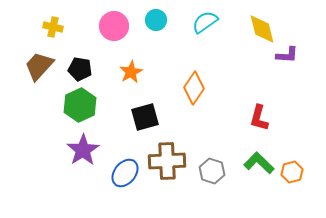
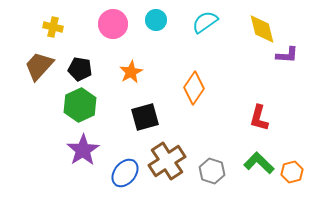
pink circle: moved 1 px left, 2 px up
brown cross: rotated 30 degrees counterclockwise
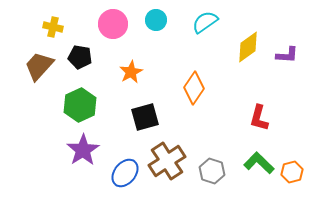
yellow diamond: moved 14 px left, 18 px down; rotated 68 degrees clockwise
black pentagon: moved 12 px up
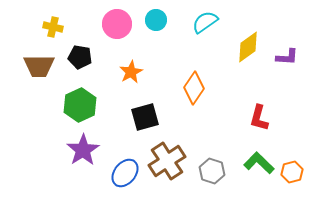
pink circle: moved 4 px right
purple L-shape: moved 2 px down
brown trapezoid: rotated 132 degrees counterclockwise
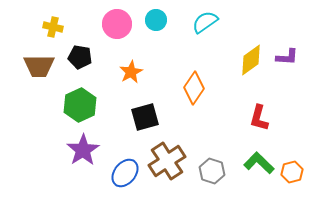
yellow diamond: moved 3 px right, 13 px down
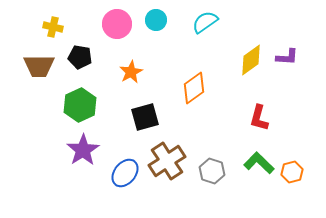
orange diamond: rotated 20 degrees clockwise
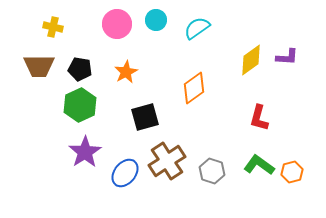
cyan semicircle: moved 8 px left, 6 px down
black pentagon: moved 12 px down
orange star: moved 5 px left
purple star: moved 2 px right, 2 px down
green L-shape: moved 2 px down; rotated 8 degrees counterclockwise
